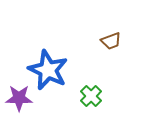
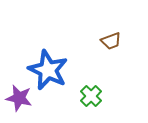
purple star: rotated 12 degrees clockwise
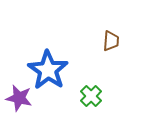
brown trapezoid: rotated 65 degrees counterclockwise
blue star: rotated 9 degrees clockwise
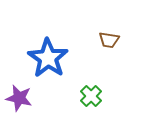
brown trapezoid: moved 2 px left, 1 px up; rotated 95 degrees clockwise
blue star: moved 12 px up
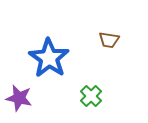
blue star: moved 1 px right
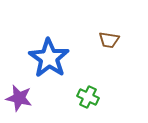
green cross: moved 3 px left, 1 px down; rotated 20 degrees counterclockwise
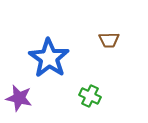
brown trapezoid: rotated 10 degrees counterclockwise
green cross: moved 2 px right, 1 px up
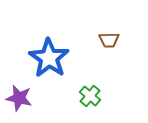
green cross: rotated 15 degrees clockwise
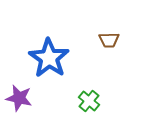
green cross: moved 1 px left, 5 px down
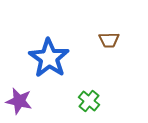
purple star: moved 3 px down
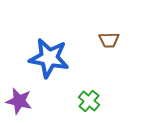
blue star: rotated 24 degrees counterclockwise
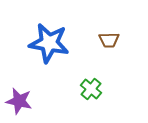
blue star: moved 15 px up
green cross: moved 2 px right, 12 px up
